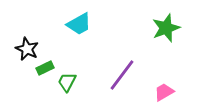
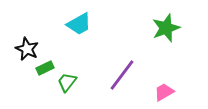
green trapezoid: rotated 10 degrees clockwise
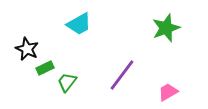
pink trapezoid: moved 4 px right
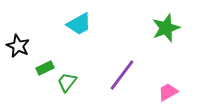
black star: moved 9 px left, 3 px up
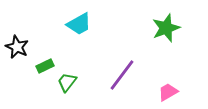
black star: moved 1 px left, 1 px down
green rectangle: moved 2 px up
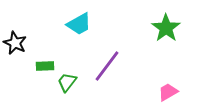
green star: rotated 16 degrees counterclockwise
black star: moved 2 px left, 4 px up
green rectangle: rotated 24 degrees clockwise
purple line: moved 15 px left, 9 px up
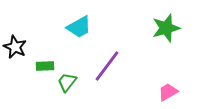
cyan trapezoid: moved 3 px down
green star: rotated 20 degrees clockwise
black star: moved 4 px down
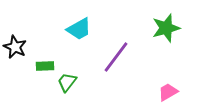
cyan trapezoid: moved 2 px down
purple line: moved 9 px right, 9 px up
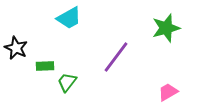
cyan trapezoid: moved 10 px left, 11 px up
black star: moved 1 px right, 1 px down
